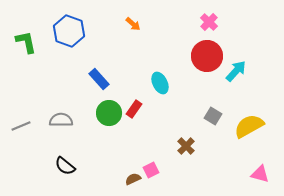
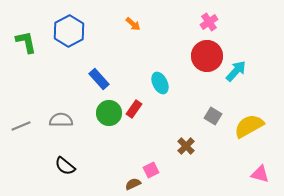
pink cross: rotated 12 degrees clockwise
blue hexagon: rotated 12 degrees clockwise
brown semicircle: moved 5 px down
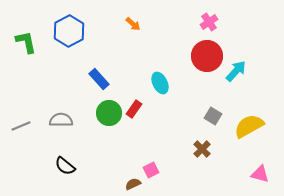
brown cross: moved 16 px right, 3 px down
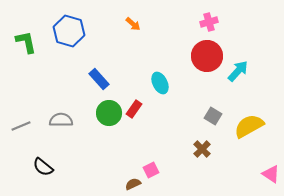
pink cross: rotated 18 degrees clockwise
blue hexagon: rotated 16 degrees counterclockwise
cyan arrow: moved 2 px right
black semicircle: moved 22 px left, 1 px down
pink triangle: moved 11 px right; rotated 18 degrees clockwise
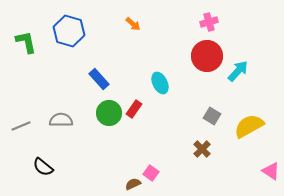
gray square: moved 1 px left
pink square: moved 3 px down; rotated 28 degrees counterclockwise
pink triangle: moved 3 px up
